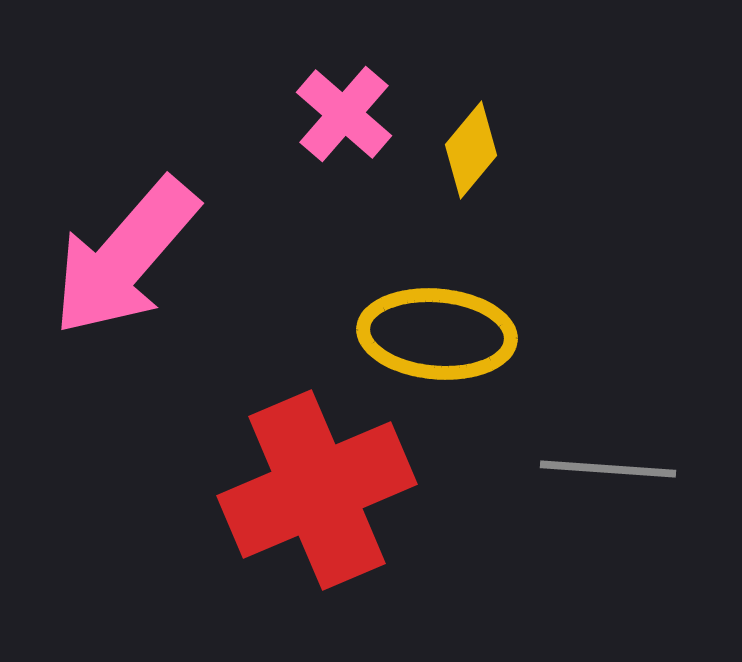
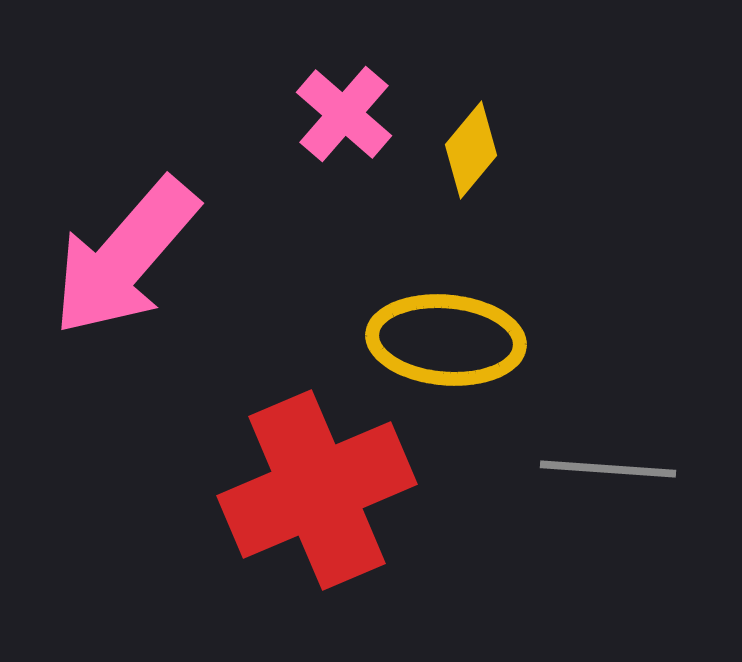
yellow ellipse: moved 9 px right, 6 px down
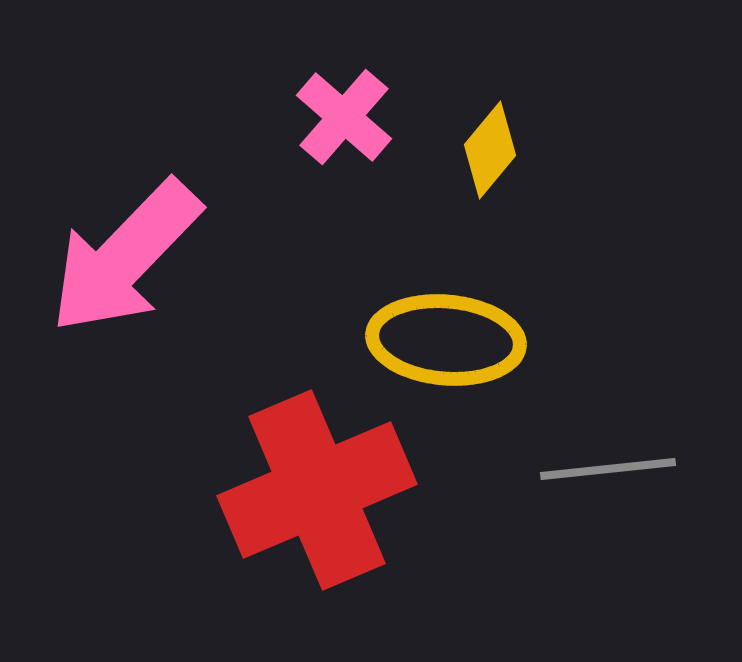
pink cross: moved 3 px down
yellow diamond: moved 19 px right
pink arrow: rotated 3 degrees clockwise
gray line: rotated 10 degrees counterclockwise
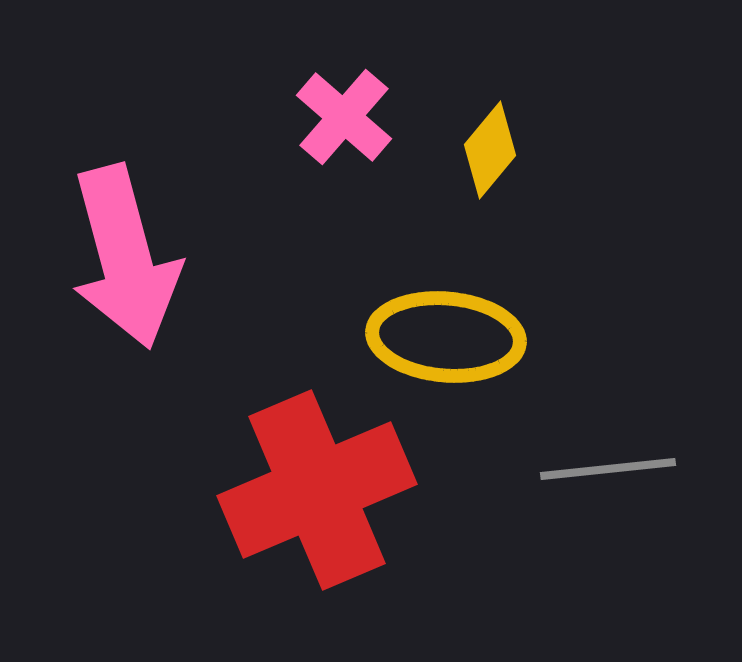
pink arrow: rotated 59 degrees counterclockwise
yellow ellipse: moved 3 px up
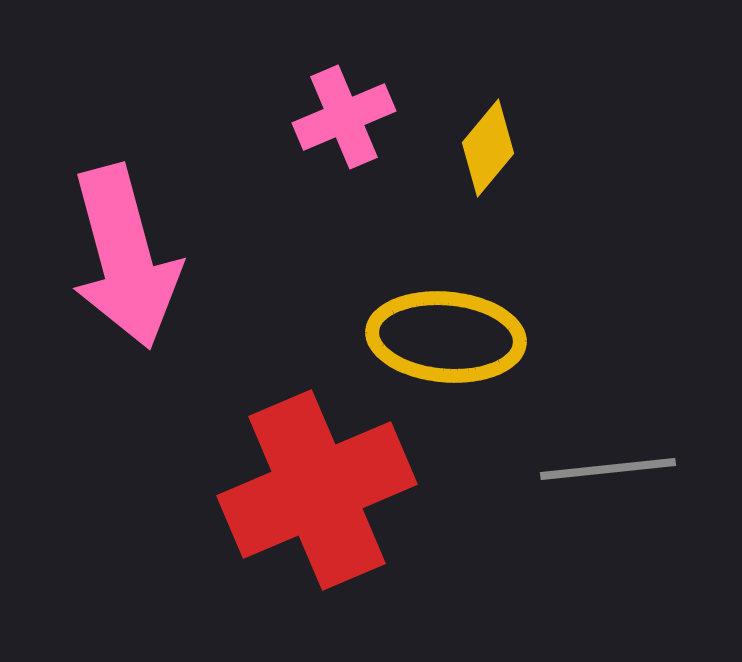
pink cross: rotated 26 degrees clockwise
yellow diamond: moved 2 px left, 2 px up
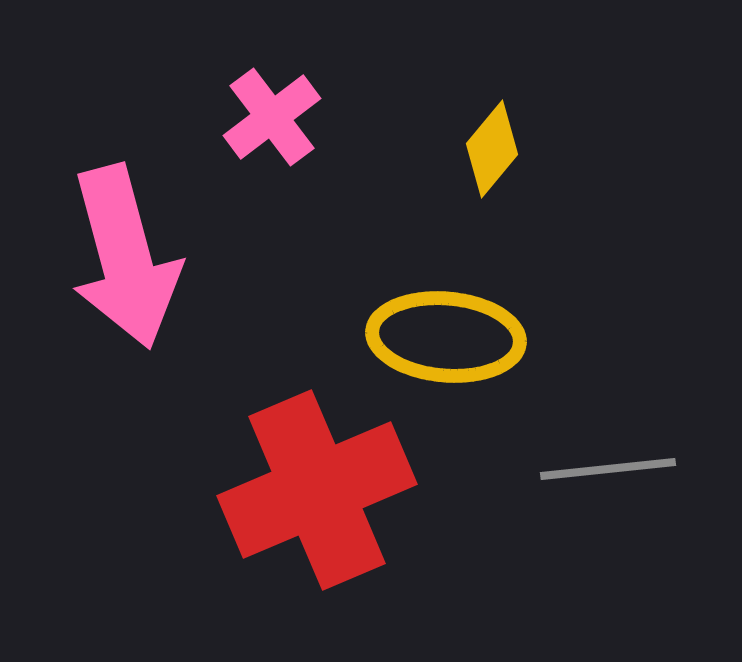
pink cross: moved 72 px left; rotated 14 degrees counterclockwise
yellow diamond: moved 4 px right, 1 px down
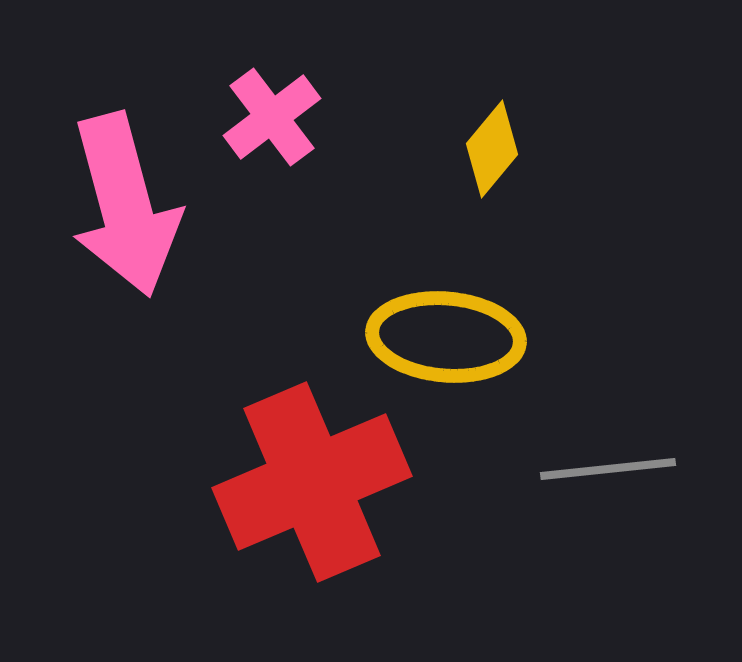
pink arrow: moved 52 px up
red cross: moved 5 px left, 8 px up
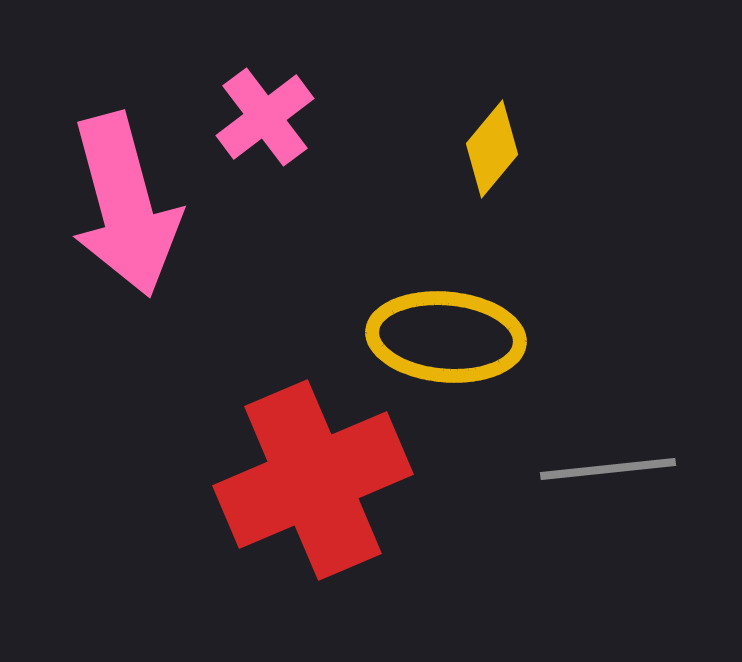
pink cross: moved 7 px left
red cross: moved 1 px right, 2 px up
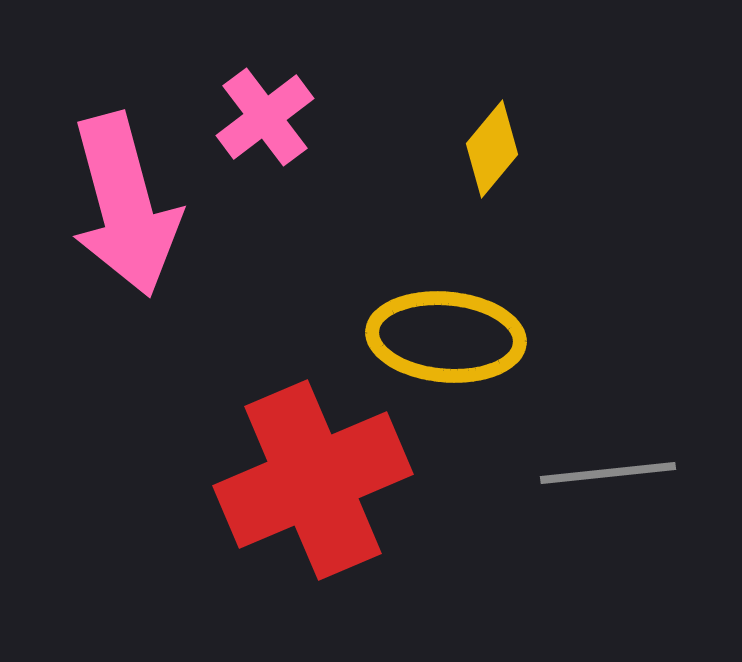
gray line: moved 4 px down
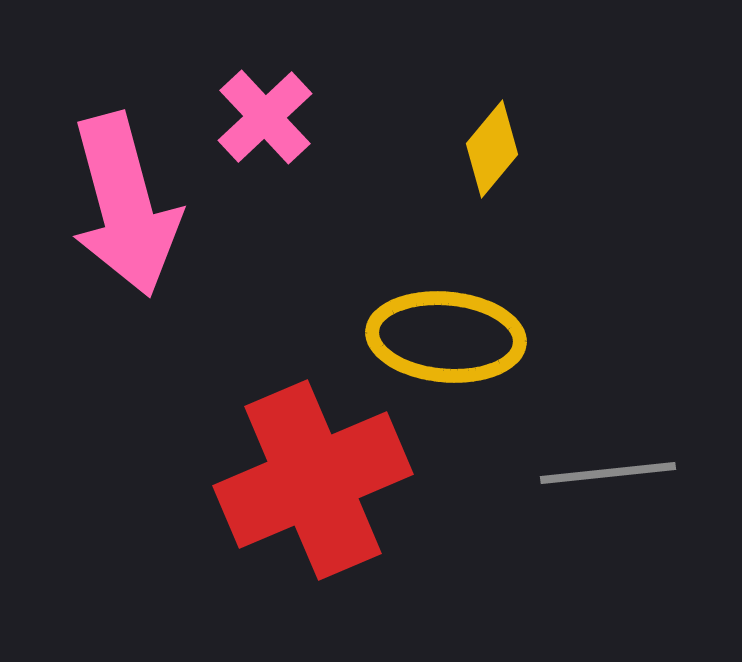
pink cross: rotated 6 degrees counterclockwise
